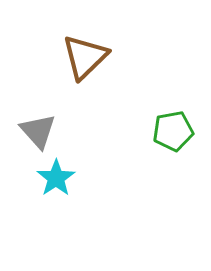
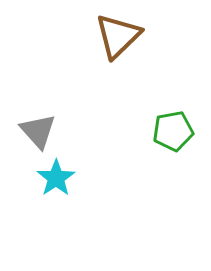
brown triangle: moved 33 px right, 21 px up
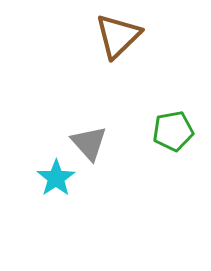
gray triangle: moved 51 px right, 12 px down
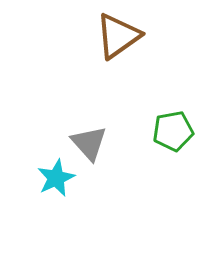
brown triangle: rotated 9 degrees clockwise
cyan star: rotated 9 degrees clockwise
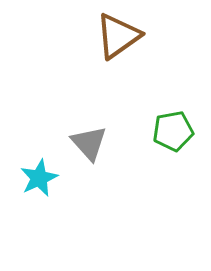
cyan star: moved 17 px left
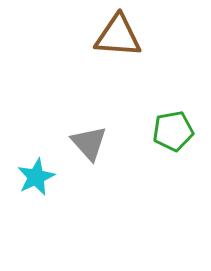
brown triangle: rotated 39 degrees clockwise
cyan star: moved 3 px left, 1 px up
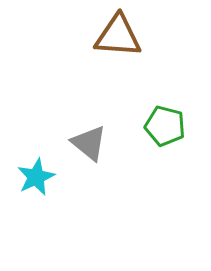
green pentagon: moved 8 px left, 5 px up; rotated 24 degrees clockwise
gray triangle: rotated 9 degrees counterclockwise
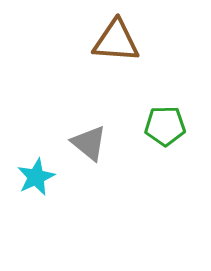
brown triangle: moved 2 px left, 5 px down
green pentagon: rotated 15 degrees counterclockwise
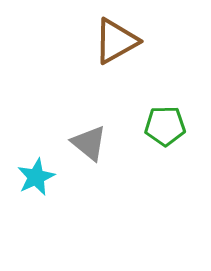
brown triangle: rotated 33 degrees counterclockwise
